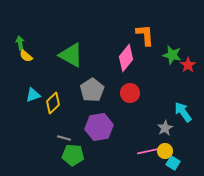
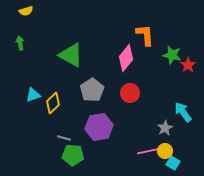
yellow semicircle: moved 45 px up; rotated 56 degrees counterclockwise
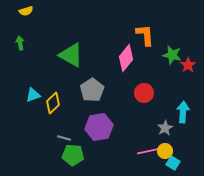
red circle: moved 14 px right
cyan arrow: rotated 40 degrees clockwise
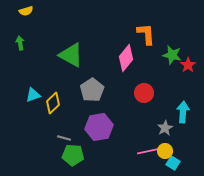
orange L-shape: moved 1 px right, 1 px up
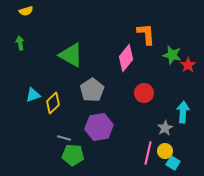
pink line: moved 1 px left, 2 px down; rotated 65 degrees counterclockwise
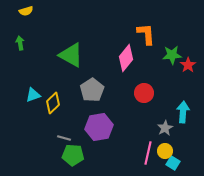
green star: rotated 18 degrees counterclockwise
